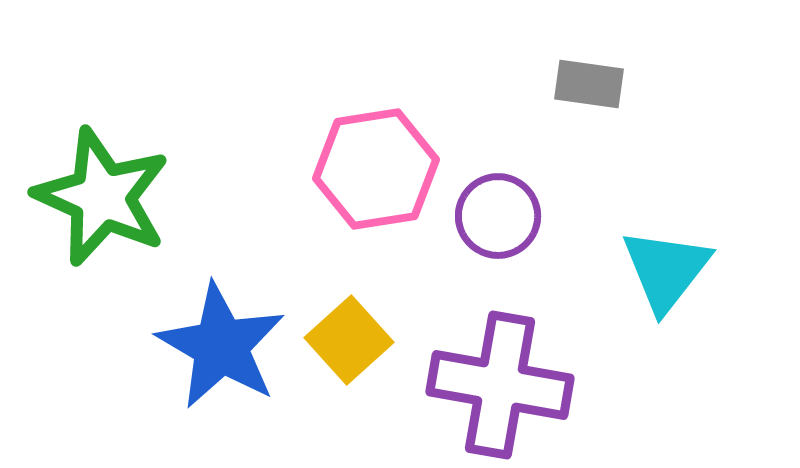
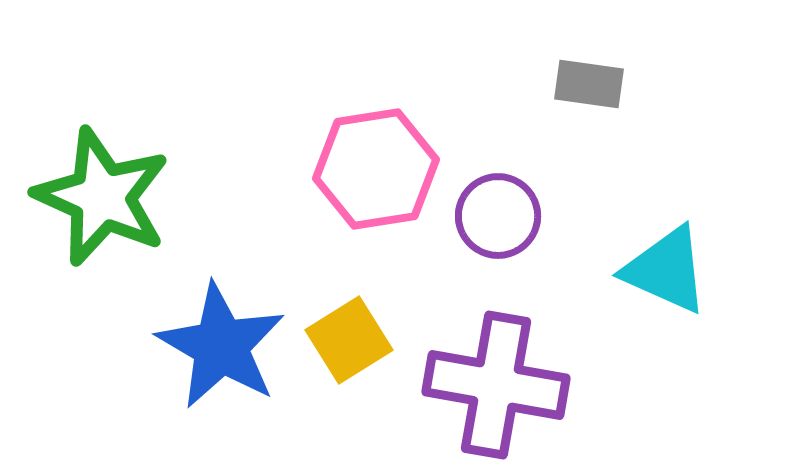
cyan triangle: rotated 44 degrees counterclockwise
yellow square: rotated 10 degrees clockwise
purple cross: moved 4 px left
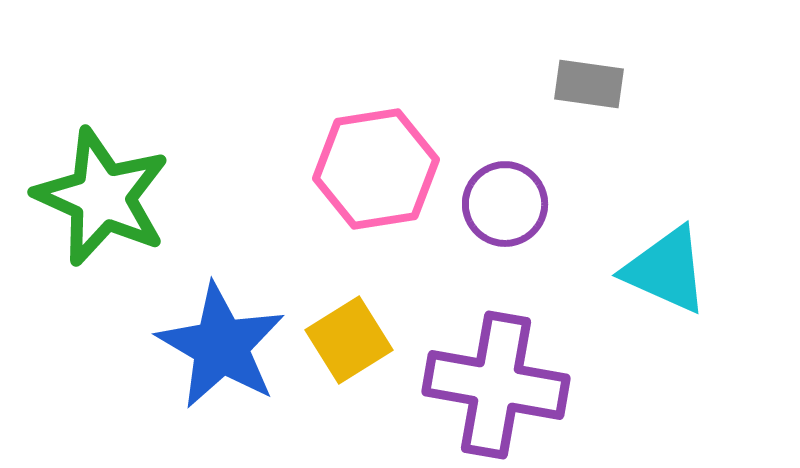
purple circle: moved 7 px right, 12 px up
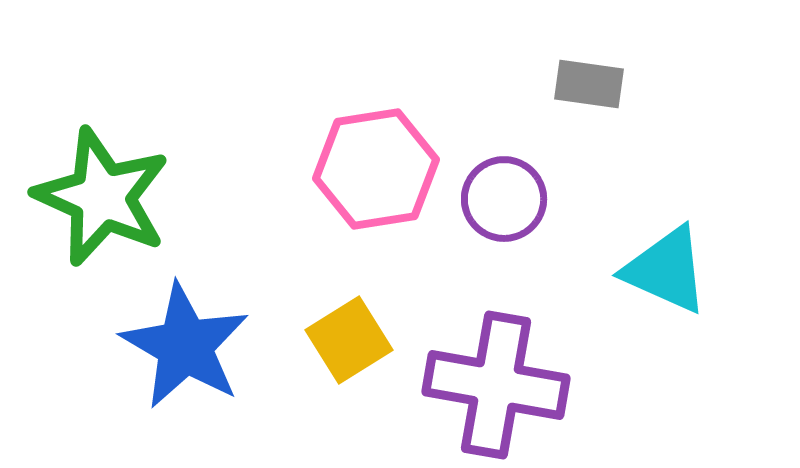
purple circle: moved 1 px left, 5 px up
blue star: moved 36 px left
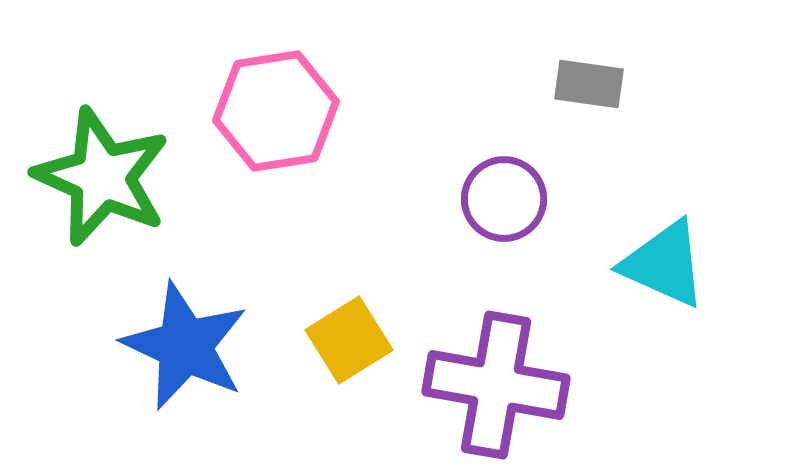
pink hexagon: moved 100 px left, 58 px up
green star: moved 20 px up
cyan triangle: moved 2 px left, 6 px up
blue star: rotated 5 degrees counterclockwise
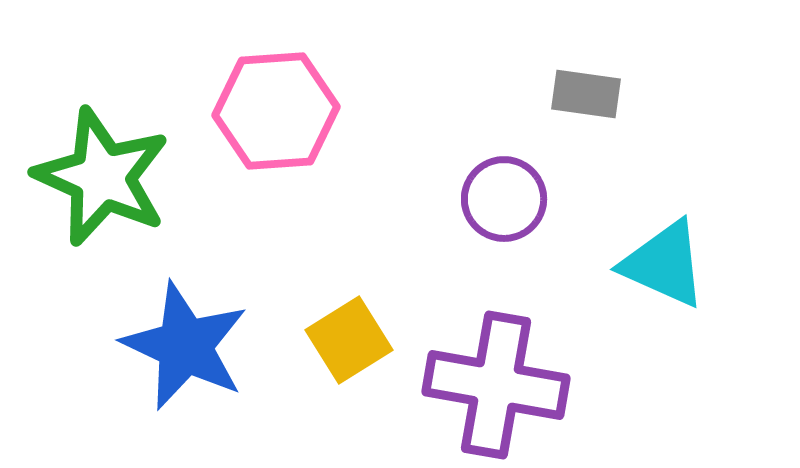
gray rectangle: moved 3 px left, 10 px down
pink hexagon: rotated 5 degrees clockwise
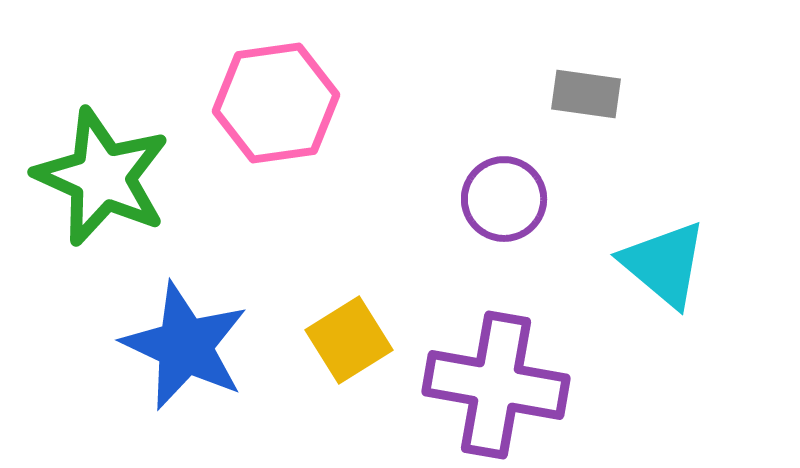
pink hexagon: moved 8 px up; rotated 4 degrees counterclockwise
cyan triangle: rotated 16 degrees clockwise
